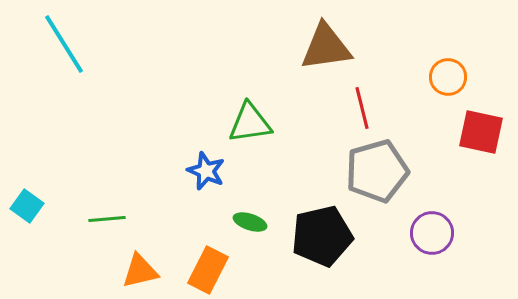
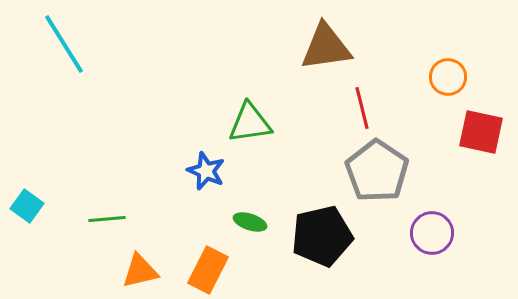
gray pentagon: rotated 22 degrees counterclockwise
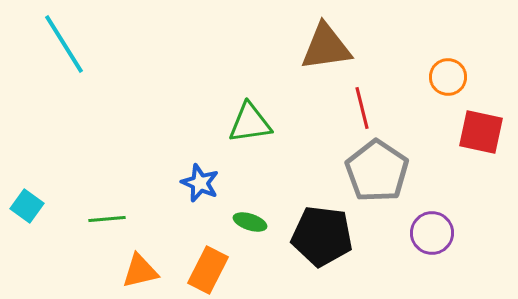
blue star: moved 6 px left, 12 px down
black pentagon: rotated 20 degrees clockwise
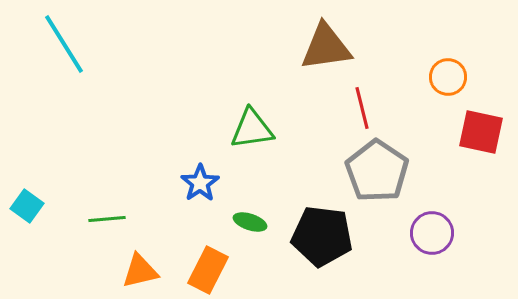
green triangle: moved 2 px right, 6 px down
blue star: rotated 15 degrees clockwise
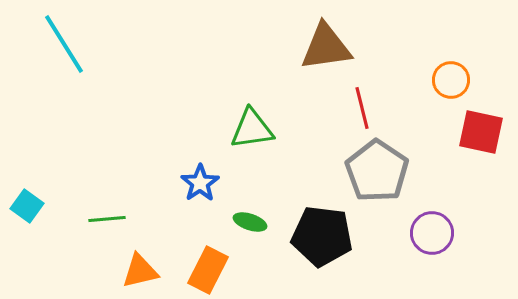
orange circle: moved 3 px right, 3 px down
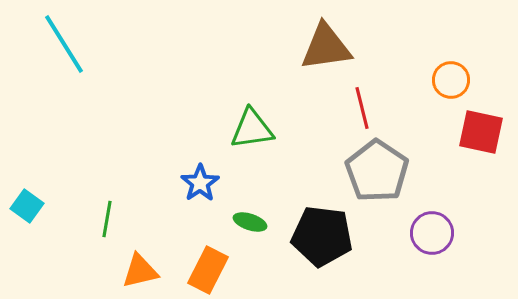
green line: rotated 75 degrees counterclockwise
